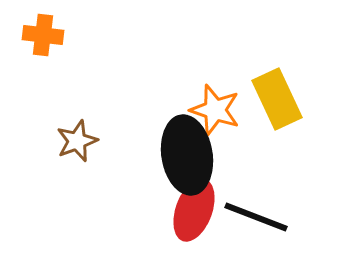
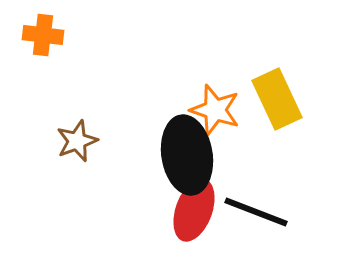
black line: moved 5 px up
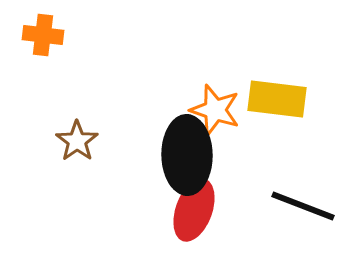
yellow rectangle: rotated 58 degrees counterclockwise
brown star: rotated 15 degrees counterclockwise
black ellipse: rotated 8 degrees clockwise
black line: moved 47 px right, 6 px up
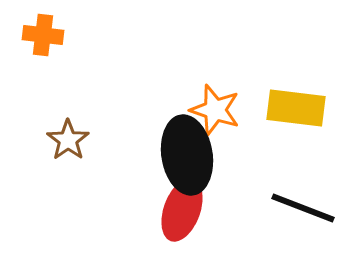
yellow rectangle: moved 19 px right, 9 px down
brown star: moved 9 px left, 1 px up
black ellipse: rotated 8 degrees counterclockwise
black line: moved 2 px down
red ellipse: moved 12 px left
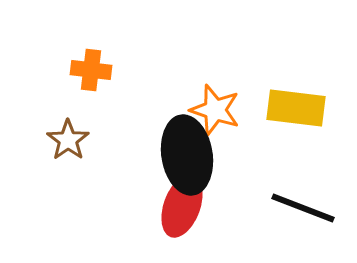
orange cross: moved 48 px right, 35 px down
red ellipse: moved 4 px up
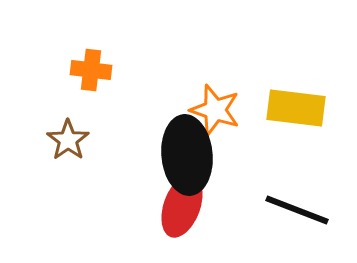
black ellipse: rotated 4 degrees clockwise
black line: moved 6 px left, 2 px down
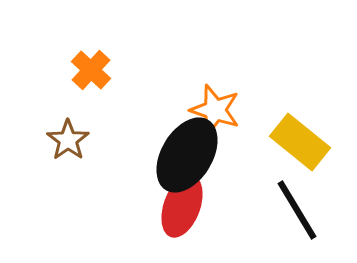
orange cross: rotated 36 degrees clockwise
yellow rectangle: moved 4 px right, 34 px down; rotated 32 degrees clockwise
black ellipse: rotated 36 degrees clockwise
black line: rotated 38 degrees clockwise
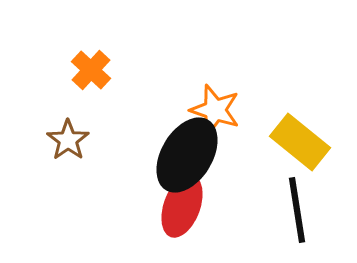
black line: rotated 22 degrees clockwise
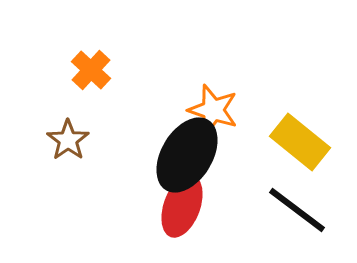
orange star: moved 2 px left
black line: rotated 44 degrees counterclockwise
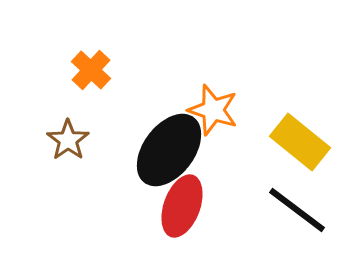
black ellipse: moved 18 px left, 5 px up; rotated 6 degrees clockwise
